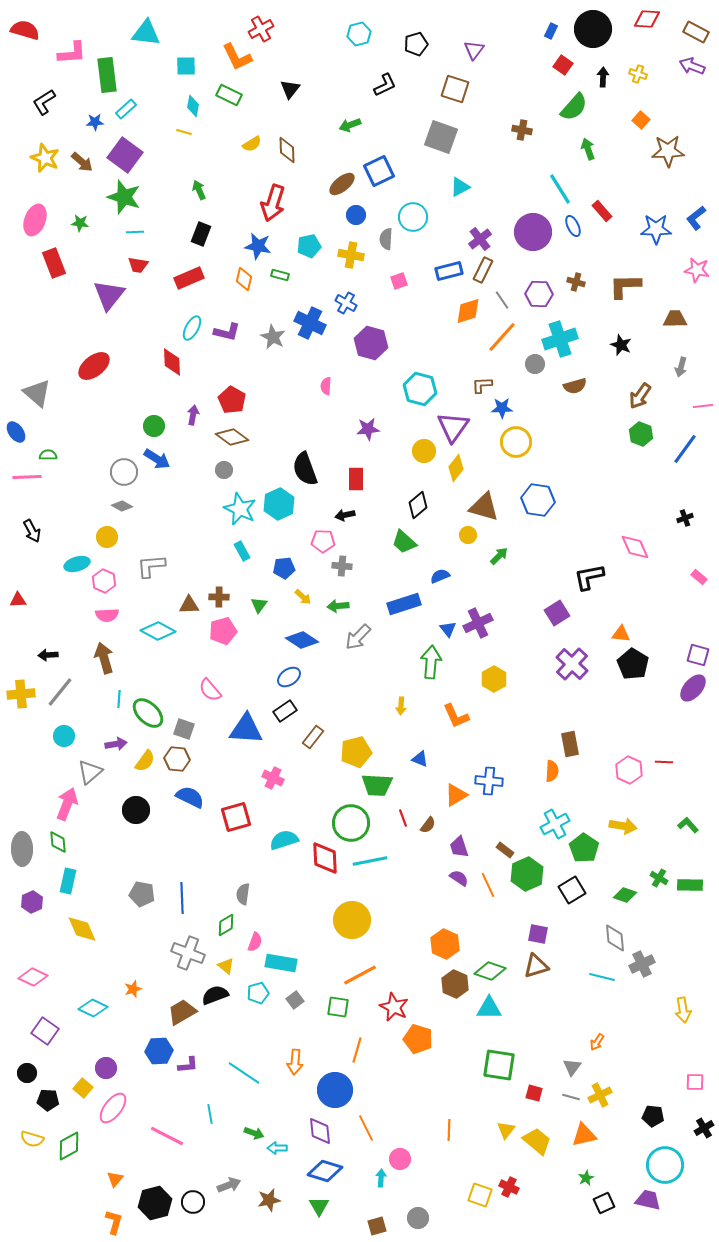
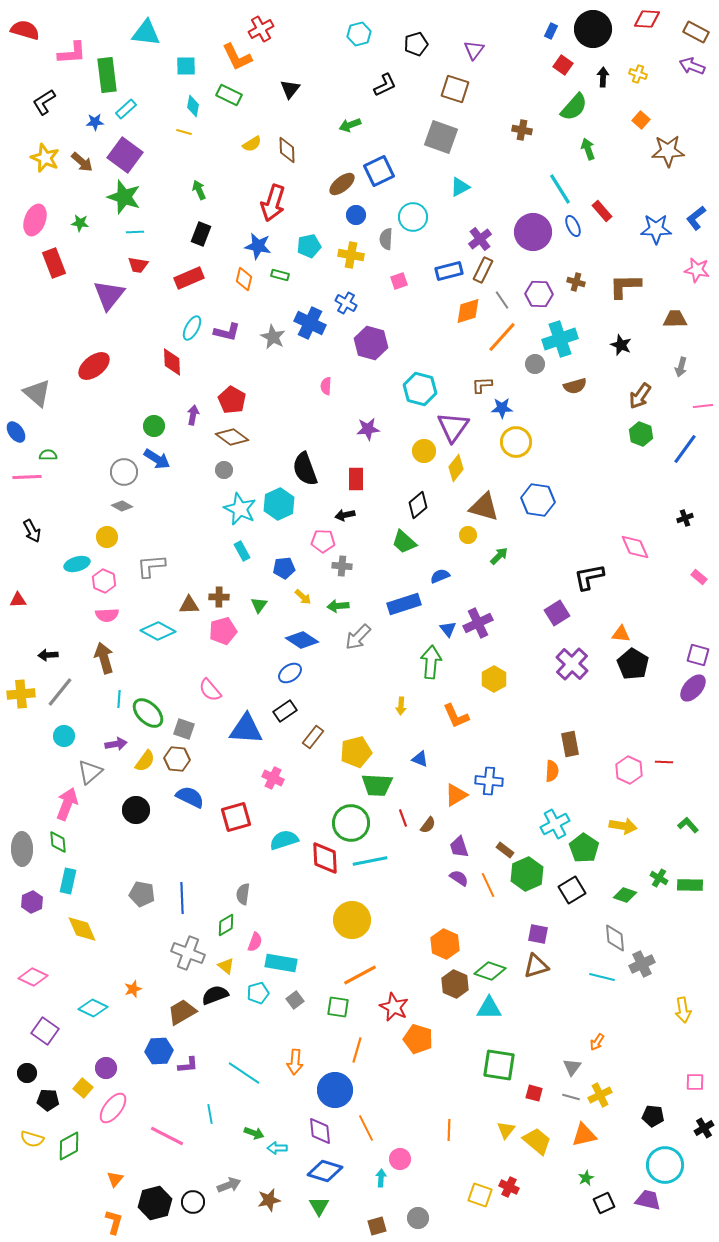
blue ellipse at (289, 677): moved 1 px right, 4 px up
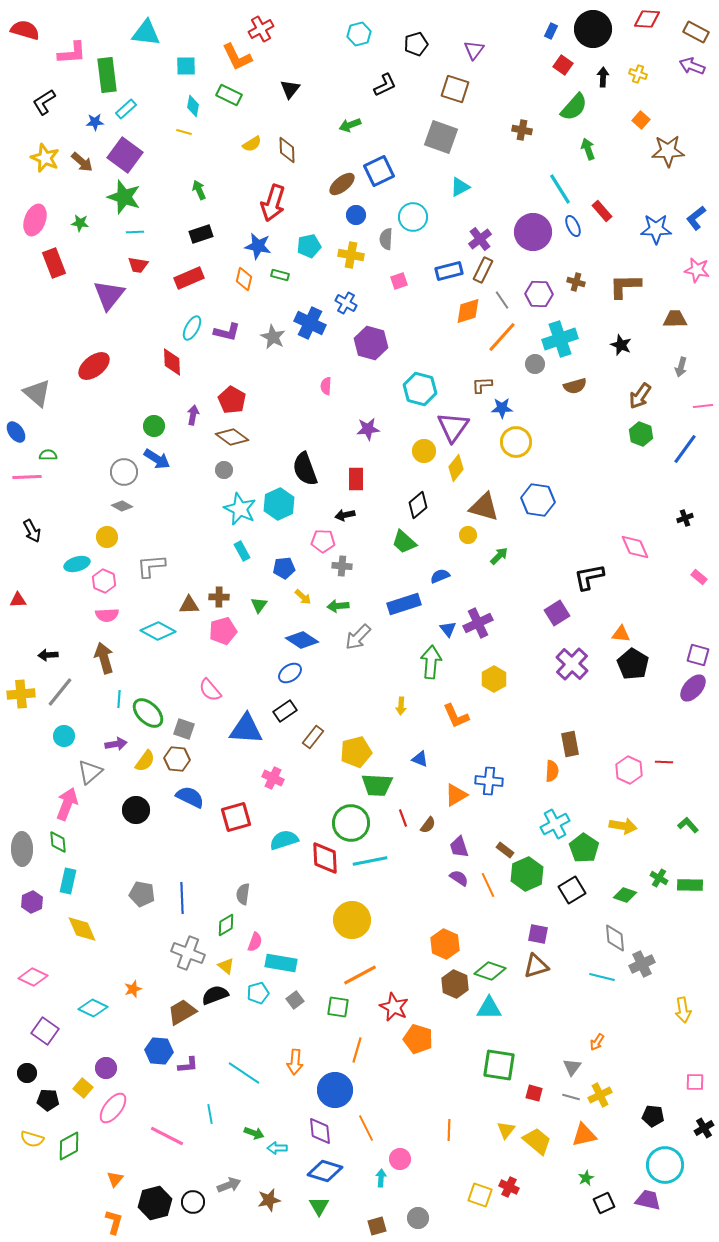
black rectangle at (201, 234): rotated 50 degrees clockwise
blue hexagon at (159, 1051): rotated 8 degrees clockwise
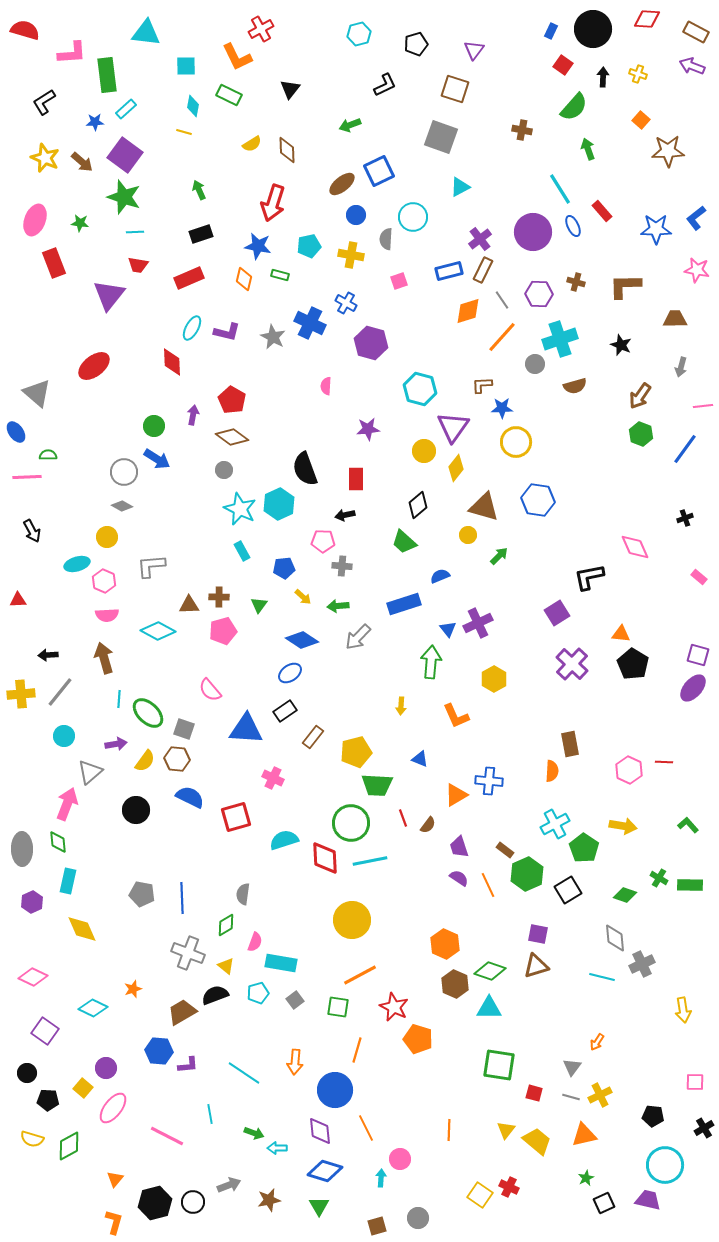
black square at (572, 890): moved 4 px left
yellow square at (480, 1195): rotated 15 degrees clockwise
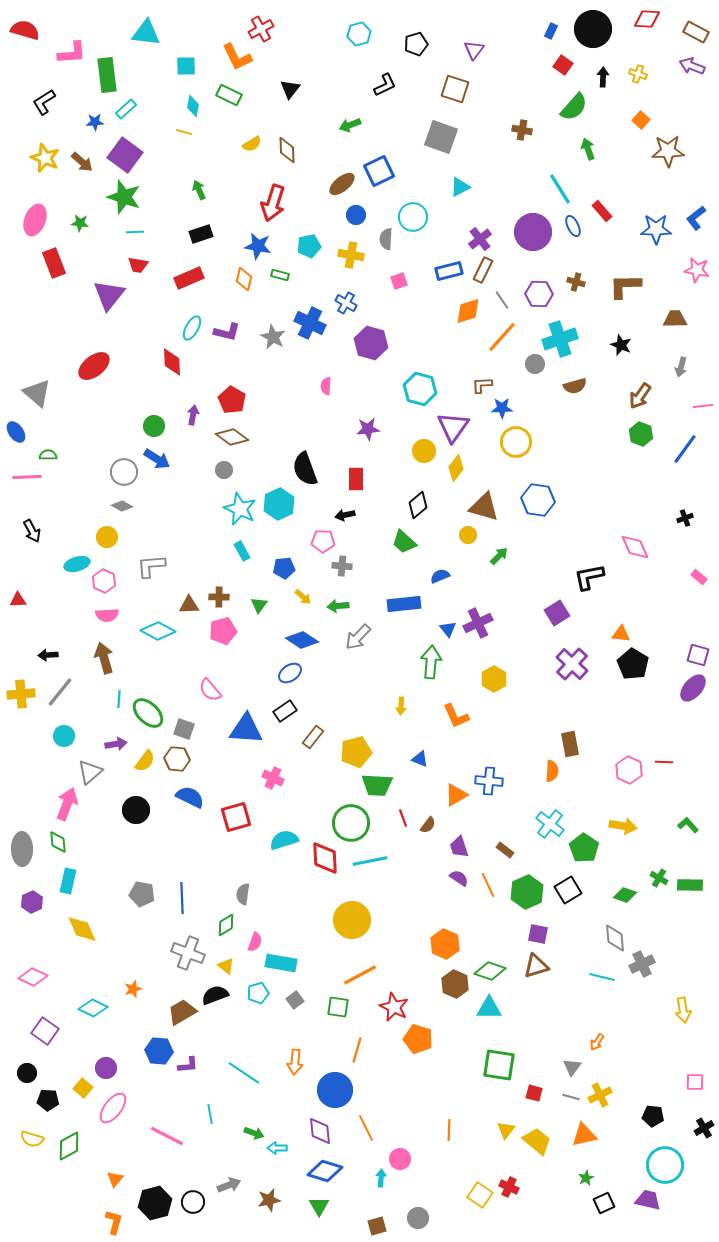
blue rectangle at (404, 604): rotated 12 degrees clockwise
cyan cross at (555, 824): moved 5 px left; rotated 24 degrees counterclockwise
green hexagon at (527, 874): moved 18 px down
